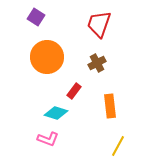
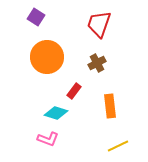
yellow line: rotated 35 degrees clockwise
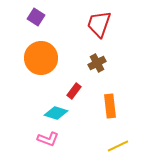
orange circle: moved 6 px left, 1 px down
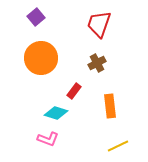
purple square: rotated 18 degrees clockwise
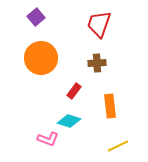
brown cross: rotated 24 degrees clockwise
cyan diamond: moved 13 px right, 8 px down
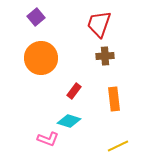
brown cross: moved 8 px right, 7 px up
orange rectangle: moved 4 px right, 7 px up
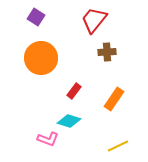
purple square: rotated 18 degrees counterclockwise
red trapezoid: moved 5 px left, 4 px up; rotated 20 degrees clockwise
brown cross: moved 2 px right, 4 px up
orange rectangle: rotated 40 degrees clockwise
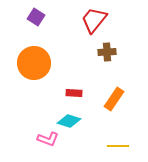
orange circle: moved 7 px left, 5 px down
red rectangle: moved 2 px down; rotated 56 degrees clockwise
yellow line: rotated 25 degrees clockwise
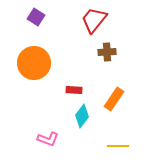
red rectangle: moved 3 px up
cyan diamond: moved 13 px right, 5 px up; rotated 70 degrees counterclockwise
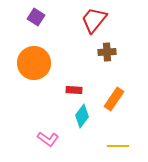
pink L-shape: rotated 15 degrees clockwise
